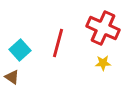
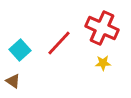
red cross: moved 1 px left
red line: moved 1 px right; rotated 28 degrees clockwise
brown triangle: moved 1 px right, 4 px down
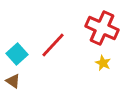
red line: moved 6 px left, 2 px down
cyan square: moved 3 px left, 4 px down
yellow star: rotated 28 degrees clockwise
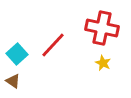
red cross: rotated 12 degrees counterclockwise
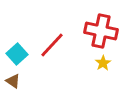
red cross: moved 1 px left, 3 px down
red line: moved 1 px left
yellow star: rotated 14 degrees clockwise
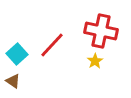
yellow star: moved 8 px left, 2 px up
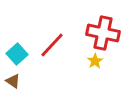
red cross: moved 2 px right, 2 px down
